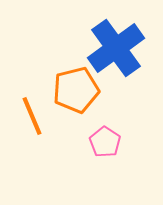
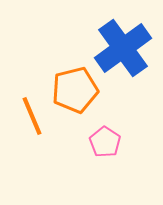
blue cross: moved 7 px right
orange pentagon: moved 1 px left
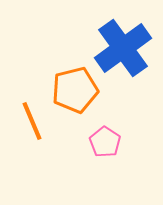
orange line: moved 5 px down
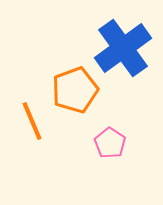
orange pentagon: rotated 6 degrees counterclockwise
pink pentagon: moved 5 px right, 1 px down
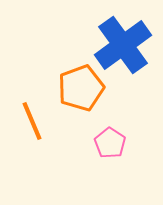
blue cross: moved 3 px up
orange pentagon: moved 6 px right, 2 px up
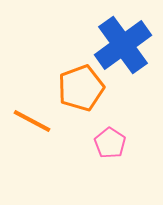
orange line: rotated 39 degrees counterclockwise
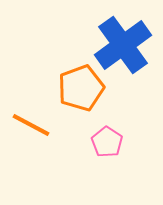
orange line: moved 1 px left, 4 px down
pink pentagon: moved 3 px left, 1 px up
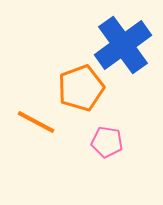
orange line: moved 5 px right, 3 px up
pink pentagon: rotated 24 degrees counterclockwise
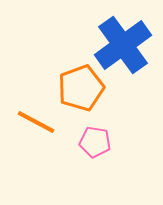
pink pentagon: moved 12 px left
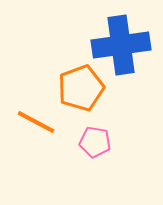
blue cross: moved 2 px left; rotated 28 degrees clockwise
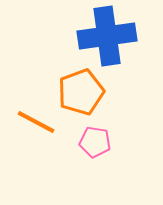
blue cross: moved 14 px left, 9 px up
orange pentagon: moved 4 px down
